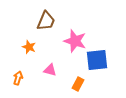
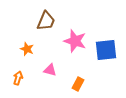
orange star: moved 2 px left, 2 px down
blue square: moved 9 px right, 10 px up
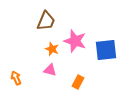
orange star: moved 25 px right
orange arrow: moved 2 px left; rotated 40 degrees counterclockwise
orange rectangle: moved 2 px up
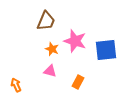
pink triangle: moved 1 px down
orange arrow: moved 7 px down
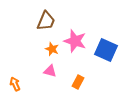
blue square: rotated 30 degrees clockwise
orange arrow: moved 1 px left, 1 px up
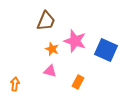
orange arrow: rotated 32 degrees clockwise
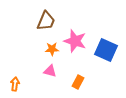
orange star: rotated 24 degrees counterclockwise
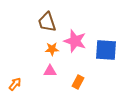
brown trapezoid: moved 1 px right, 1 px down; rotated 140 degrees clockwise
blue square: rotated 20 degrees counterclockwise
pink triangle: rotated 16 degrees counterclockwise
orange arrow: rotated 32 degrees clockwise
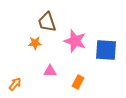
orange star: moved 17 px left, 6 px up
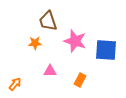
brown trapezoid: moved 1 px right, 1 px up
orange rectangle: moved 2 px right, 2 px up
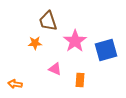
pink star: rotated 20 degrees clockwise
blue square: rotated 20 degrees counterclockwise
pink triangle: moved 5 px right, 2 px up; rotated 24 degrees clockwise
orange rectangle: rotated 24 degrees counterclockwise
orange arrow: rotated 120 degrees counterclockwise
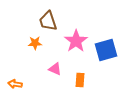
pink star: moved 1 px right
